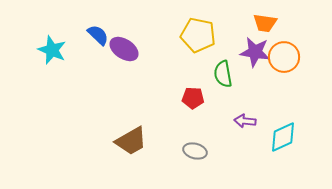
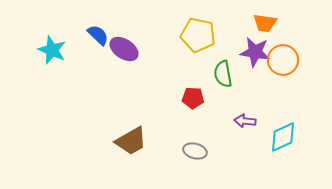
orange circle: moved 1 px left, 3 px down
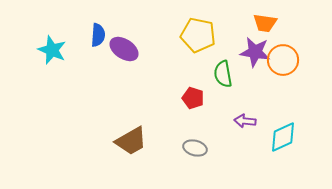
blue semicircle: rotated 50 degrees clockwise
red pentagon: rotated 15 degrees clockwise
gray ellipse: moved 3 px up
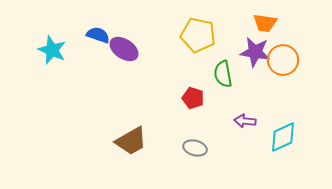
blue semicircle: rotated 75 degrees counterclockwise
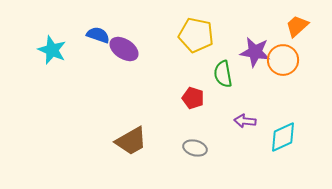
orange trapezoid: moved 32 px right, 3 px down; rotated 130 degrees clockwise
yellow pentagon: moved 2 px left
